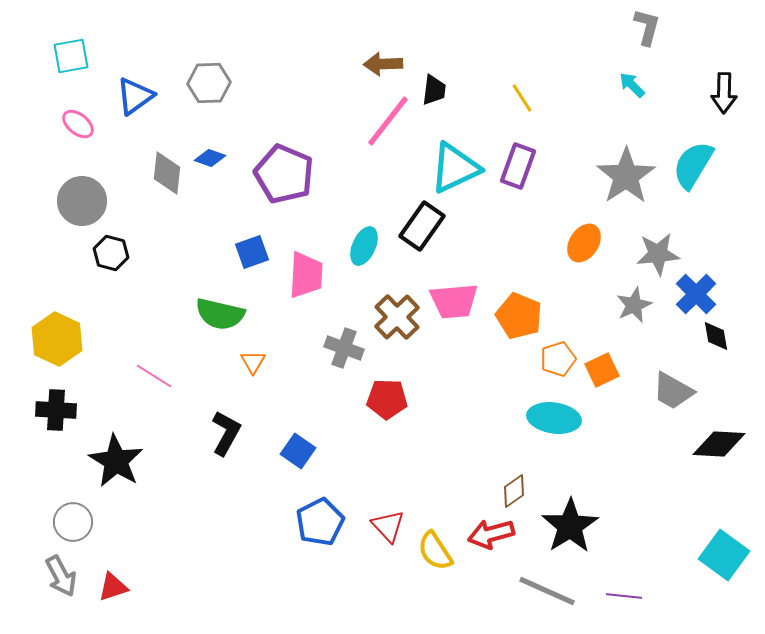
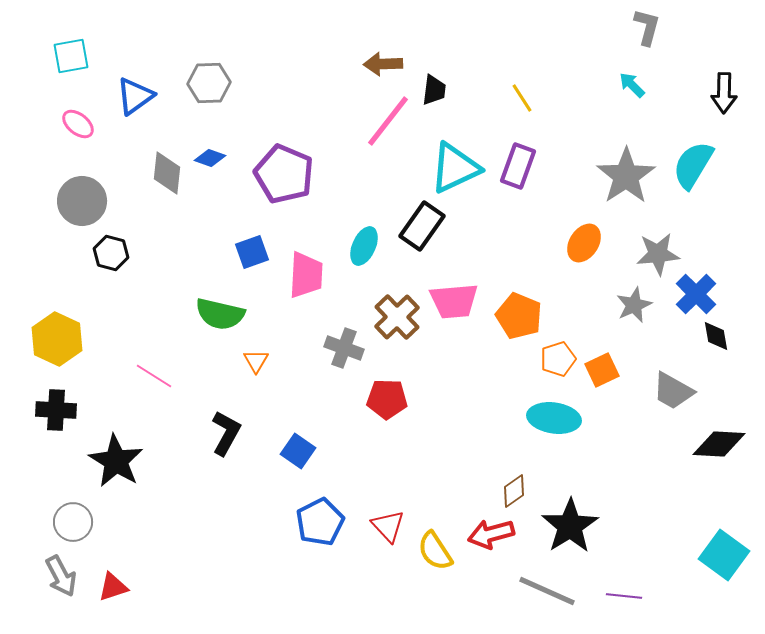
orange triangle at (253, 362): moved 3 px right, 1 px up
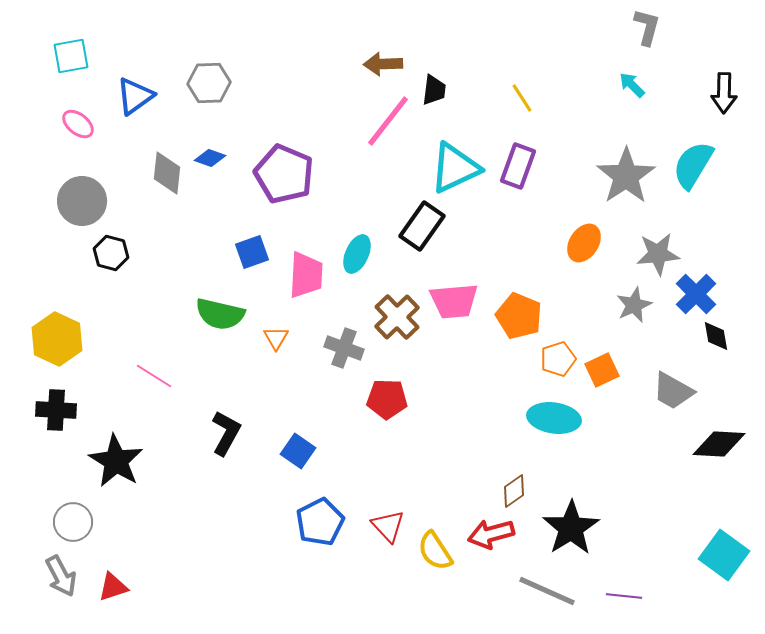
cyan ellipse at (364, 246): moved 7 px left, 8 px down
orange triangle at (256, 361): moved 20 px right, 23 px up
black star at (570, 526): moved 1 px right, 2 px down
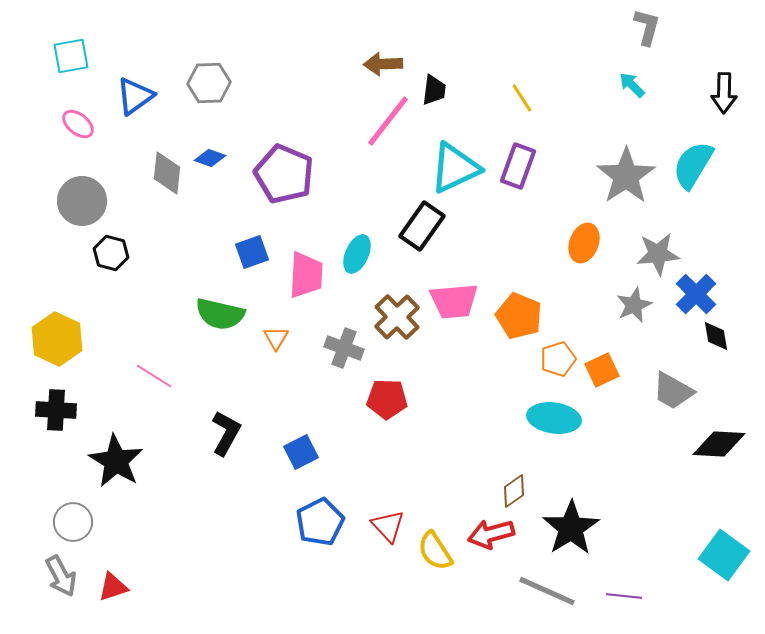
orange ellipse at (584, 243): rotated 12 degrees counterclockwise
blue square at (298, 451): moved 3 px right, 1 px down; rotated 28 degrees clockwise
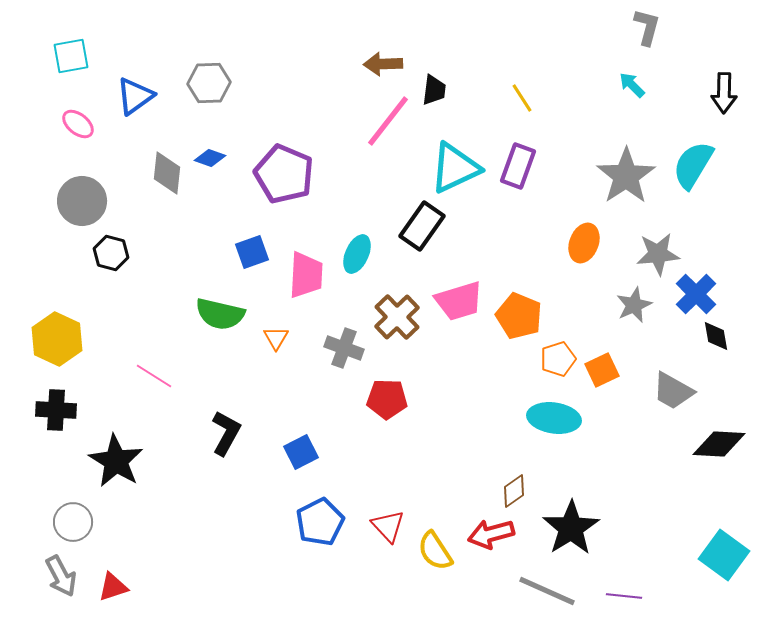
pink trapezoid at (454, 301): moved 5 px right; rotated 12 degrees counterclockwise
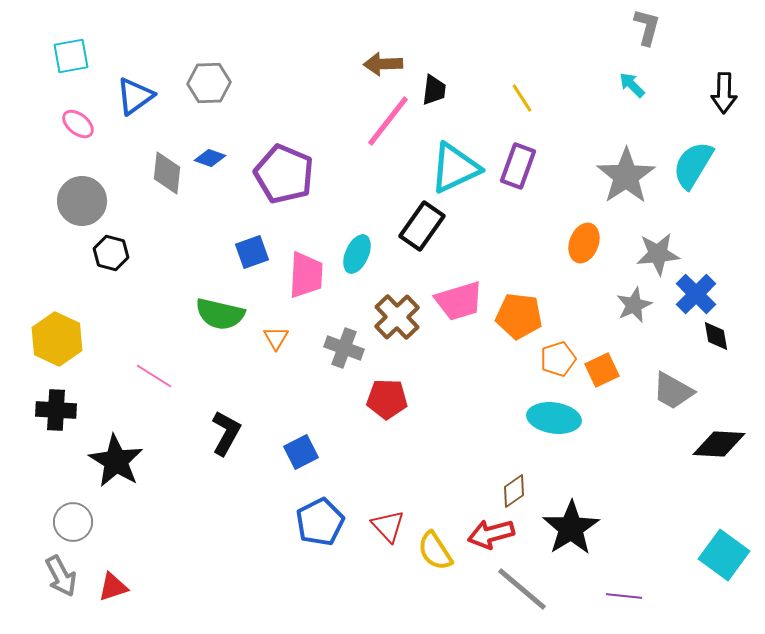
orange pentagon at (519, 316): rotated 15 degrees counterclockwise
gray line at (547, 591): moved 25 px left, 2 px up; rotated 16 degrees clockwise
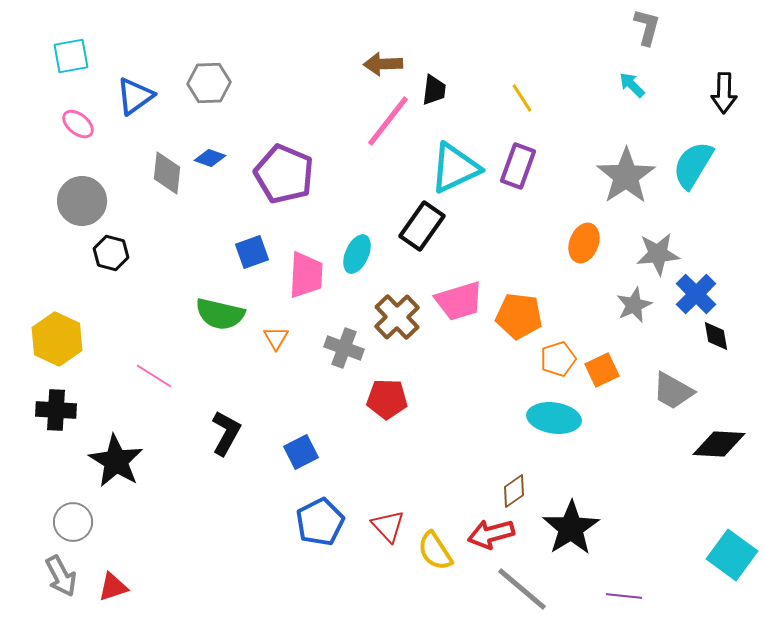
cyan square at (724, 555): moved 8 px right
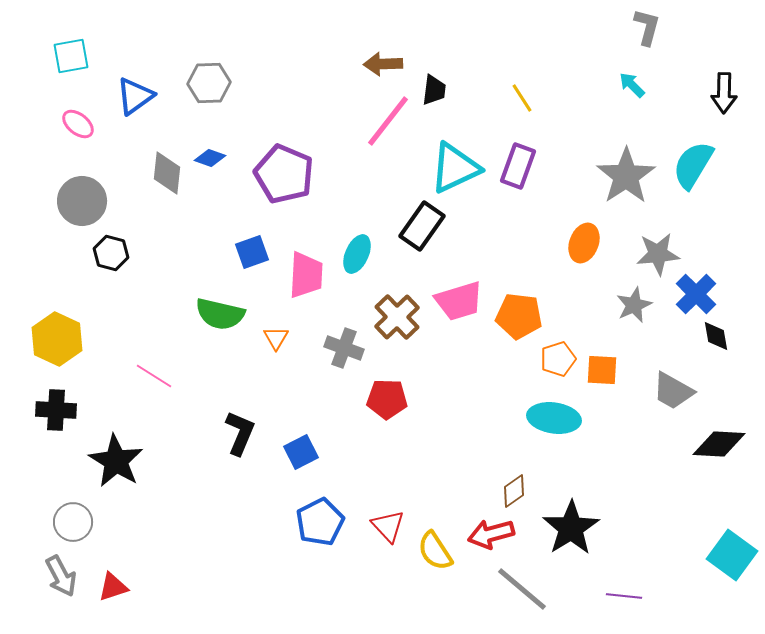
orange square at (602, 370): rotated 28 degrees clockwise
black L-shape at (226, 433): moved 14 px right; rotated 6 degrees counterclockwise
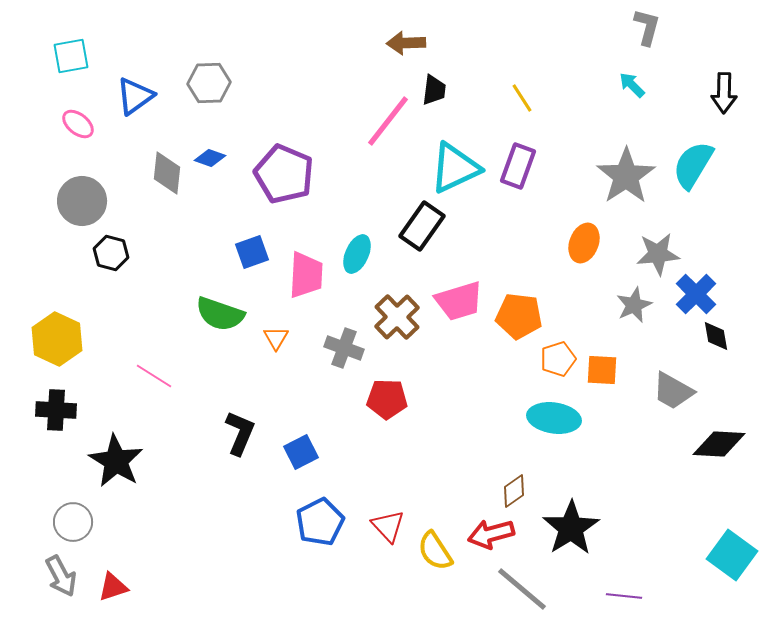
brown arrow at (383, 64): moved 23 px right, 21 px up
green semicircle at (220, 314): rotated 6 degrees clockwise
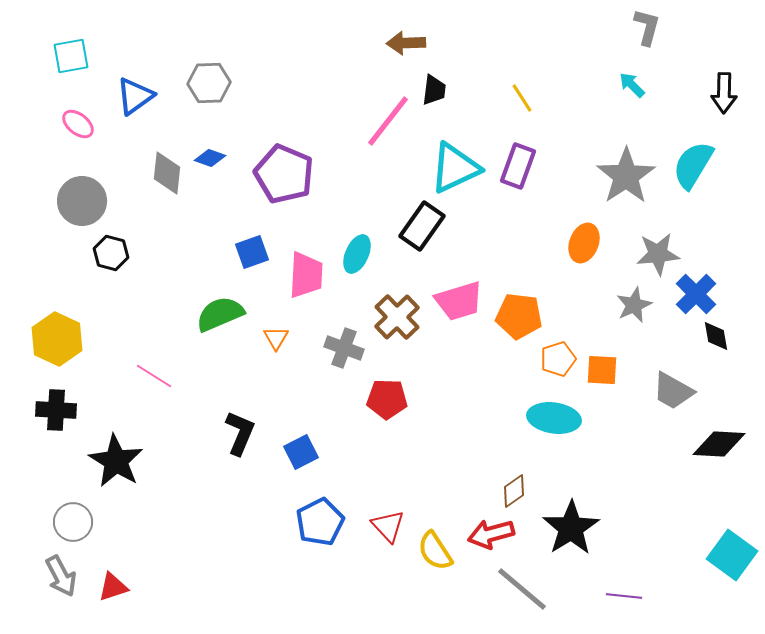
green semicircle at (220, 314): rotated 138 degrees clockwise
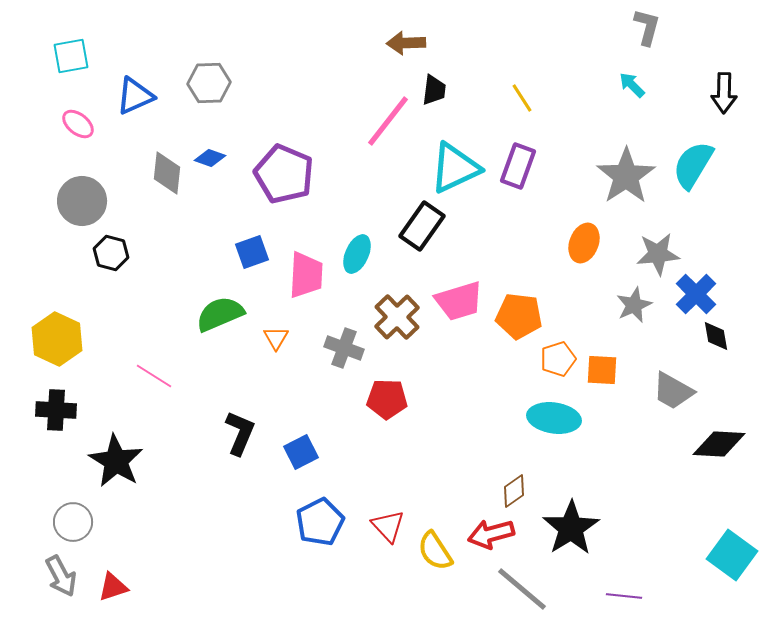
blue triangle at (135, 96): rotated 12 degrees clockwise
